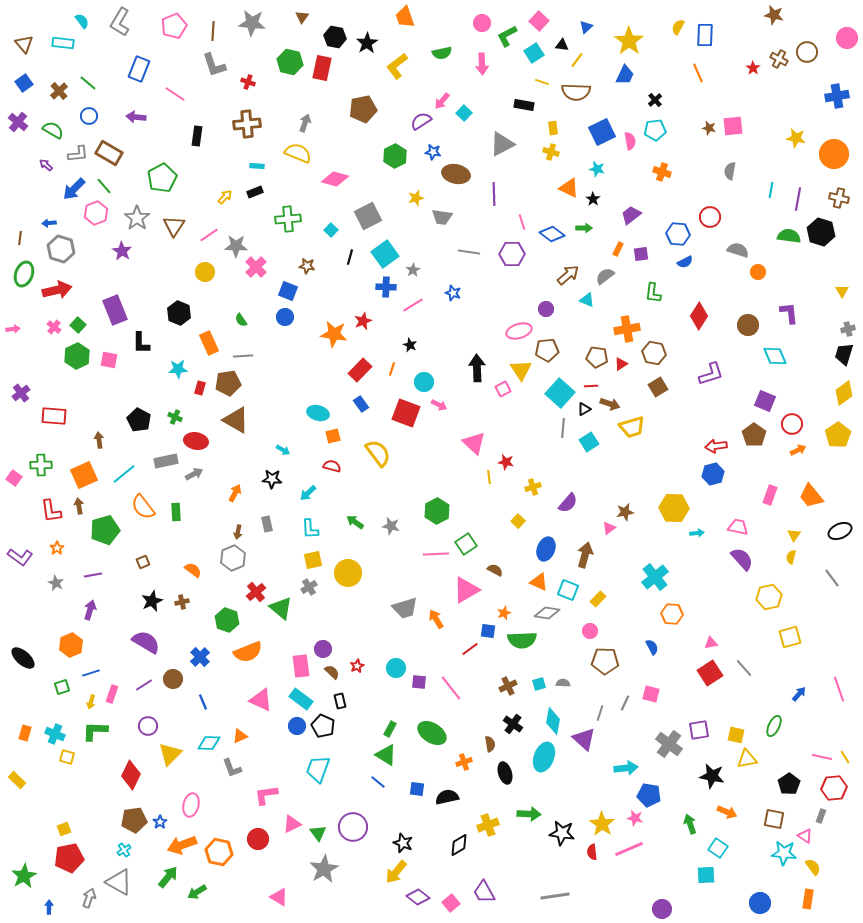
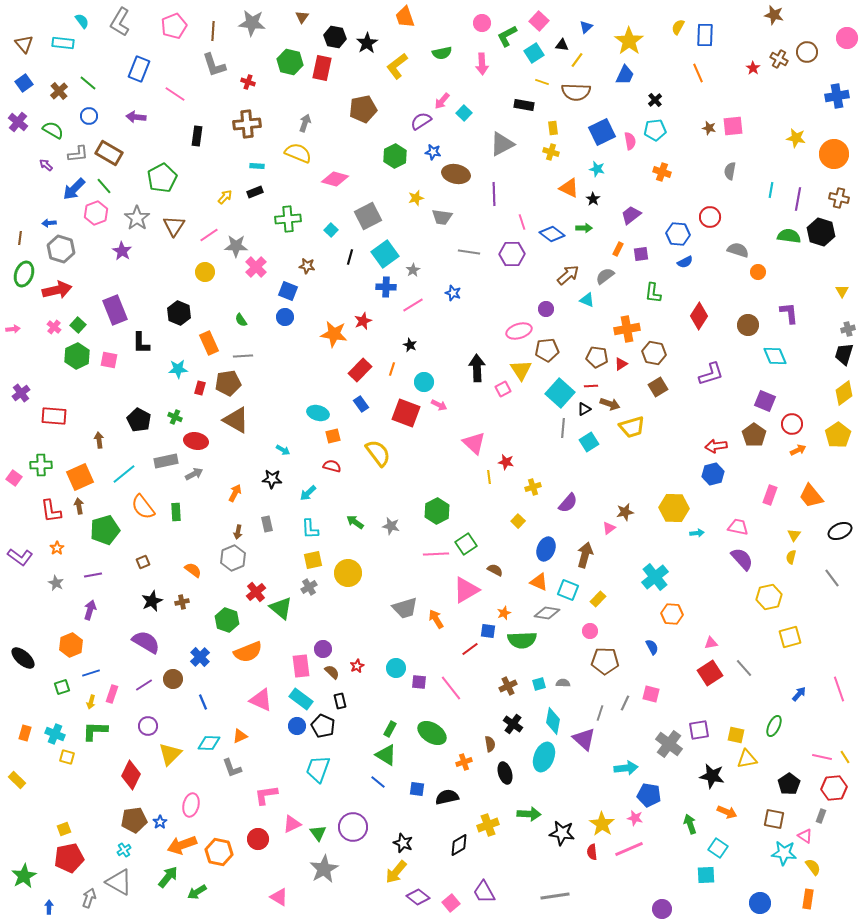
orange square at (84, 475): moved 4 px left, 2 px down
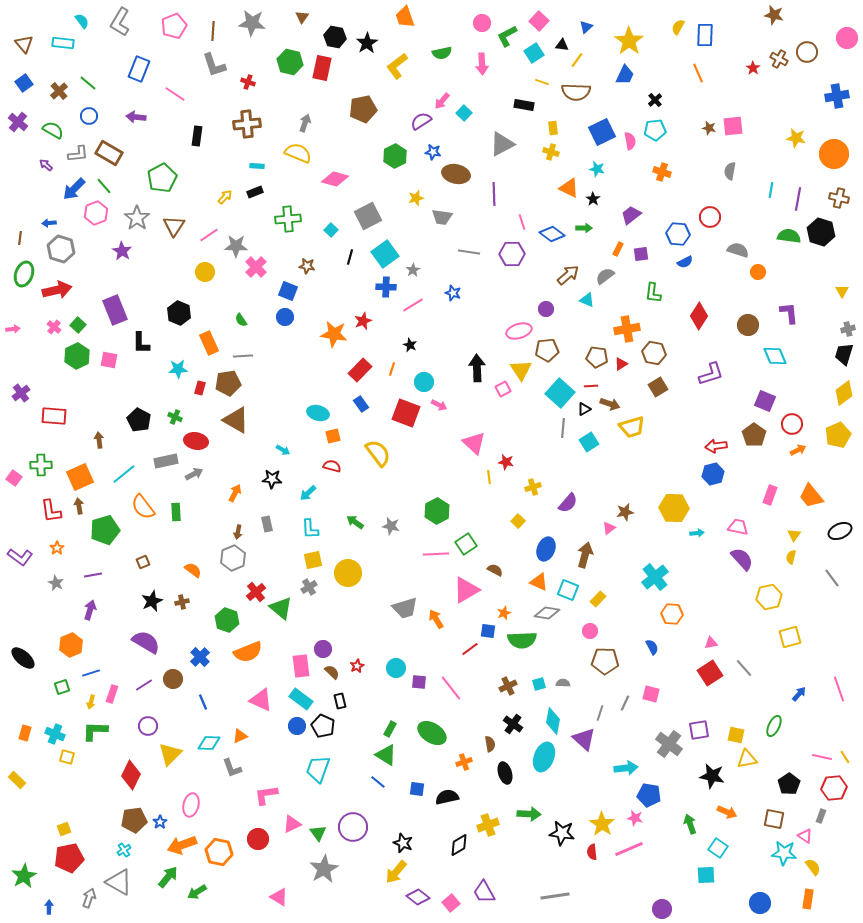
yellow pentagon at (838, 435): rotated 10 degrees clockwise
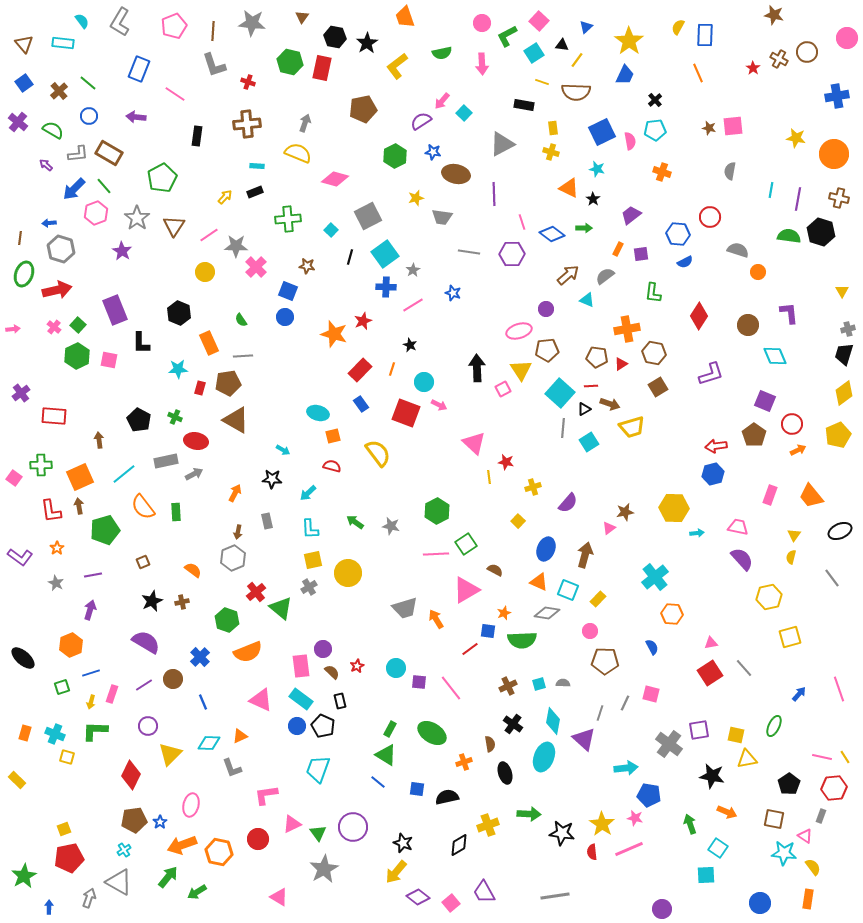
orange star at (334, 334): rotated 8 degrees clockwise
gray rectangle at (267, 524): moved 3 px up
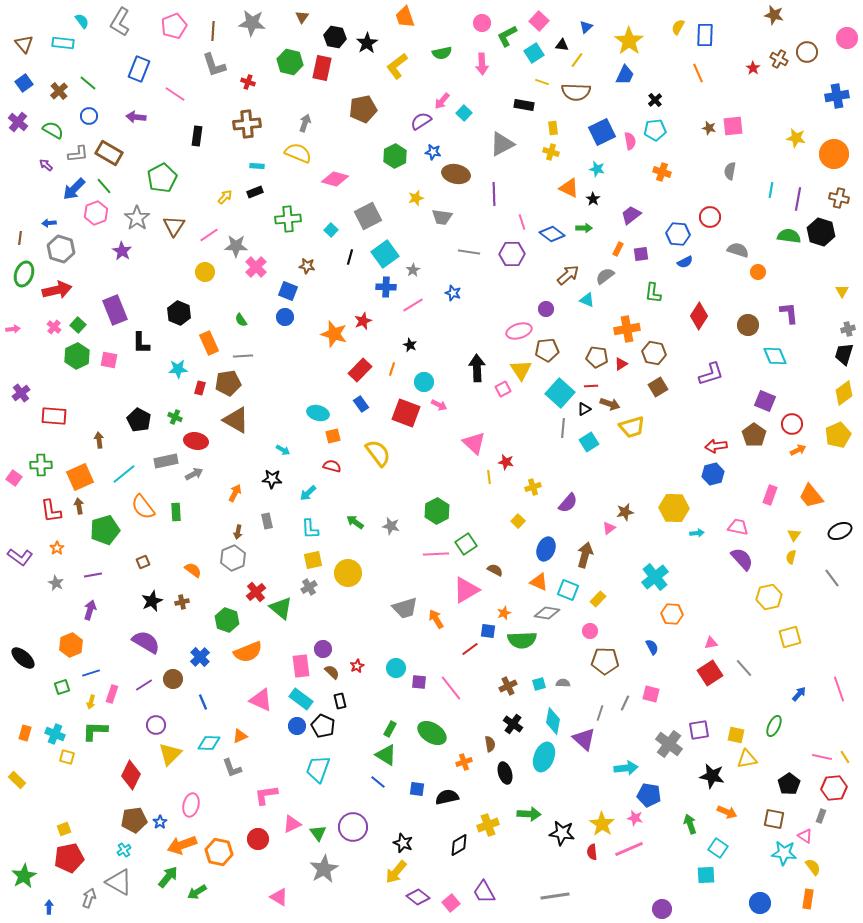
purple circle at (148, 726): moved 8 px right, 1 px up
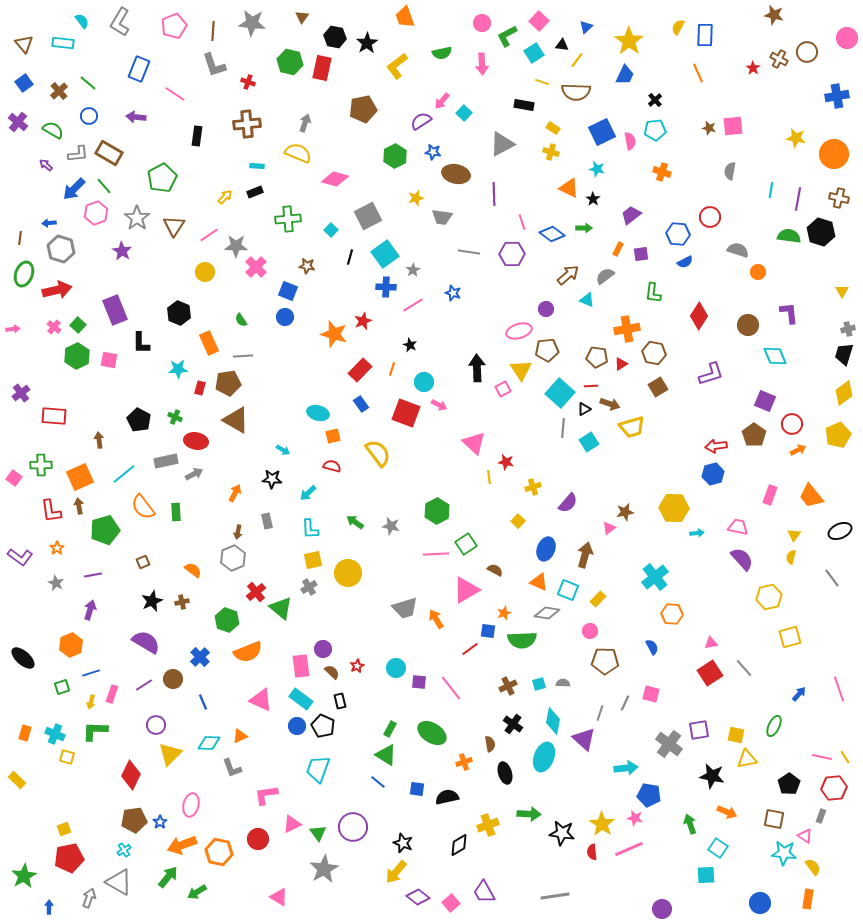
yellow rectangle at (553, 128): rotated 48 degrees counterclockwise
